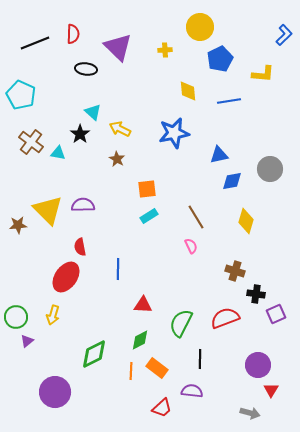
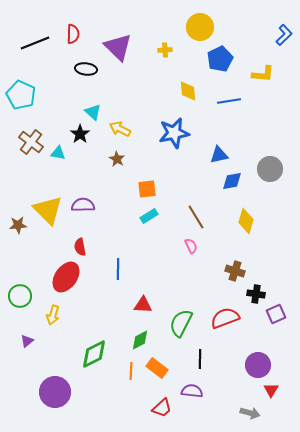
green circle at (16, 317): moved 4 px right, 21 px up
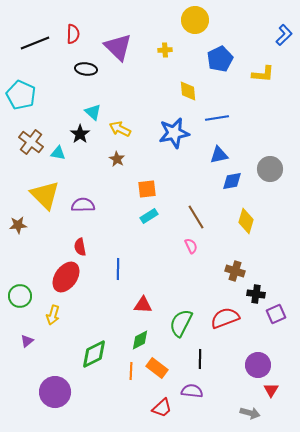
yellow circle at (200, 27): moved 5 px left, 7 px up
blue line at (229, 101): moved 12 px left, 17 px down
yellow triangle at (48, 210): moved 3 px left, 15 px up
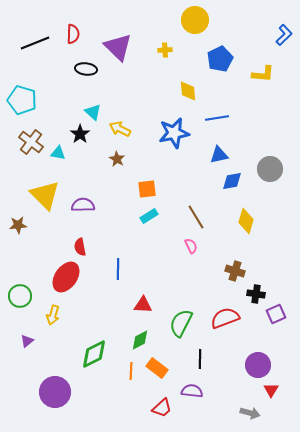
cyan pentagon at (21, 95): moved 1 px right, 5 px down; rotated 8 degrees counterclockwise
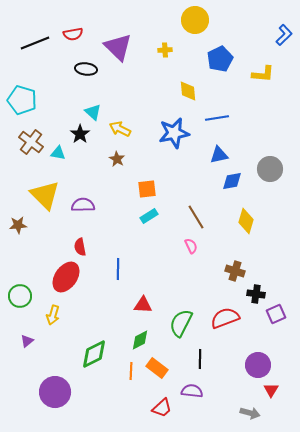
red semicircle at (73, 34): rotated 78 degrees clockwise
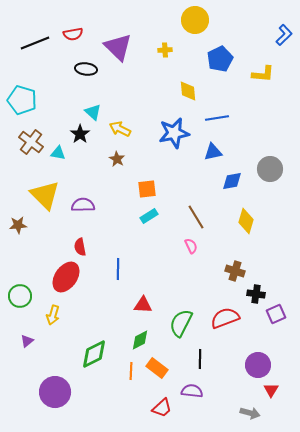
blue triangle at (219, 155): moved 6 px left, 3 px up
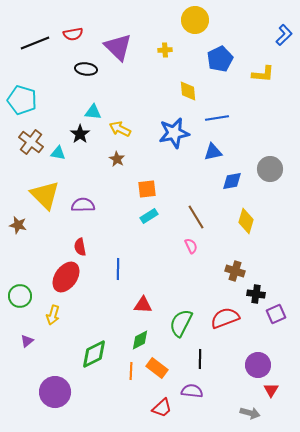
cyan triangle at (93, 112): rotated 36 degrees counterclockwise
brown star at (18, 225): rotated 18 degrees clockwise
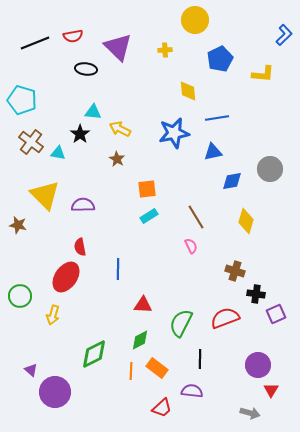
red semicircle at (73, 34): moved 2 px down
purple triangle at (27, 341): moved 4 px right, 29 px down; rotated 40 degrees counterclockwise
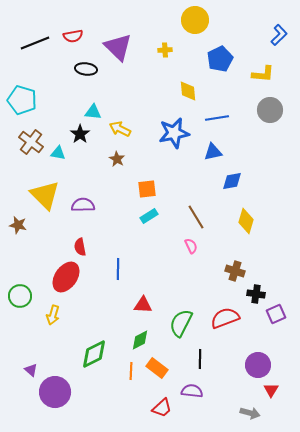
blue L-shape at (284, 35): moved 5 px left
gray circle at (270, 169): moved 59 px up
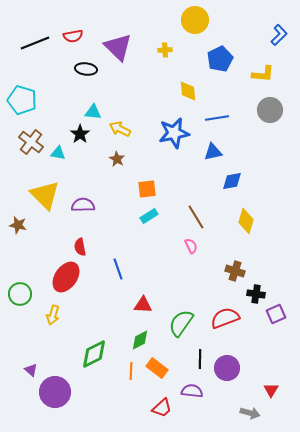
blue line at (118, 269): rotated 20 degrees counterclockwise
green circle at (20, 296): moved 2 px up
green semicircle at (181, 323): rotated 8 degrees clockwise
purple circle at (258, 365): moved 31 px left, 3 px down
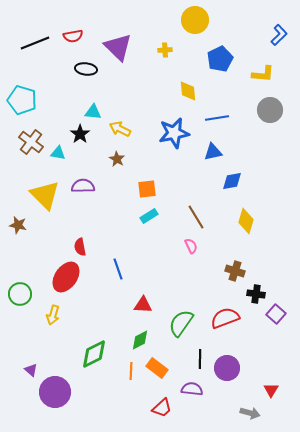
purple semicircle at (83, 205): moved 19 px up
purple square at (276, 314): rotated 24 degrees counterclockwise
purple semicircle at (192, 391): moved 2 px up
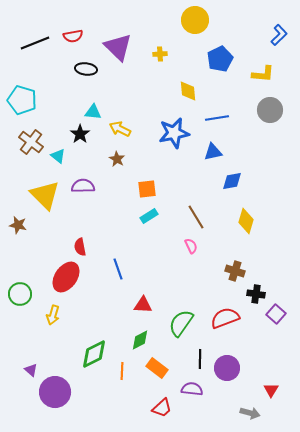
yellow cross at (165, 50): moved 5 px left, 4 px down
cyan triangle at (58, 153): moved 3 px down; rotated 28 degrees clockwise
orange line at (131, 371): moved 9 px left
